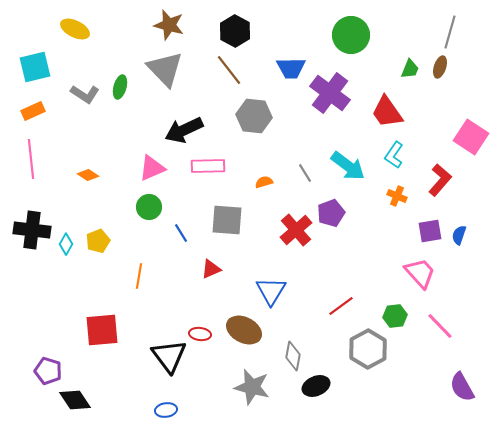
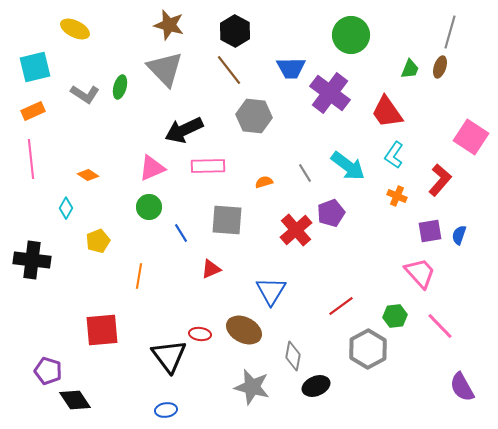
black cross at (32, 230): moved 30 px down
cyan diamond at (66, 244): moved 36 px up
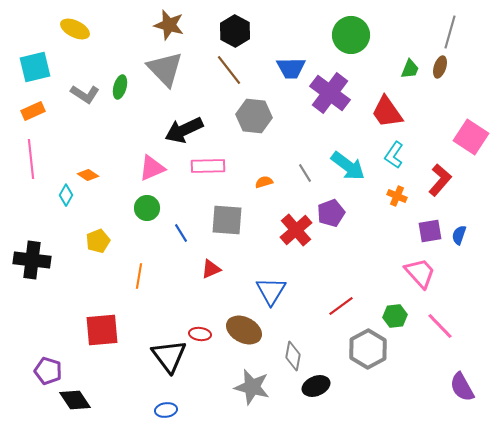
green circle at (149, 207): moved 2 px left, 1 px down
cyan diamond at (66, 208): moved 13 px up
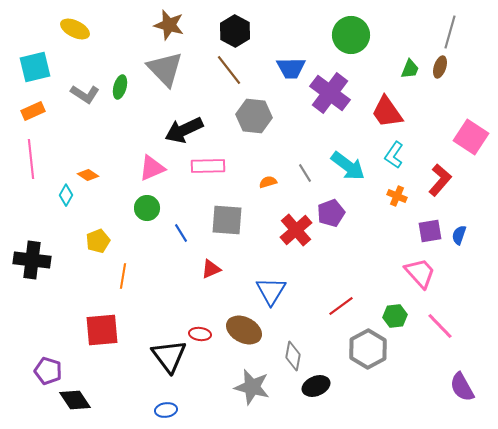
orange semicircle at (264, 182): moved 4 px right
orange line at (139, 276): moved 16 px left
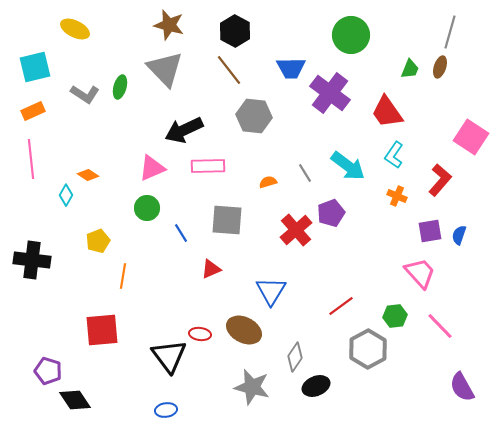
gray diamond at (293, 356): moved 2 px right, 1 px down; rotated 24 degrees clockwise
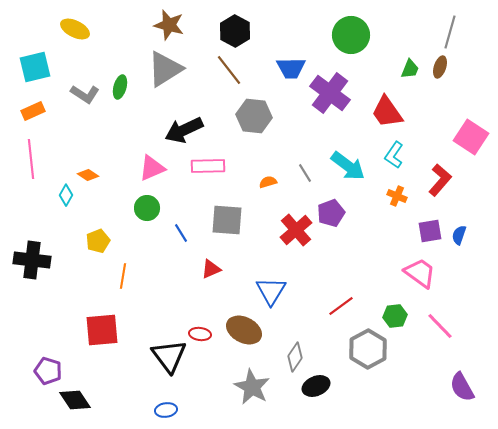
gray triangle at (165, 69): rotated 42 degrees clockwise
pink trapezoid at (420, 273): rotated 12 degrees counterclockwise
gray star at (252, 387): rotated 15 degrees clockwise
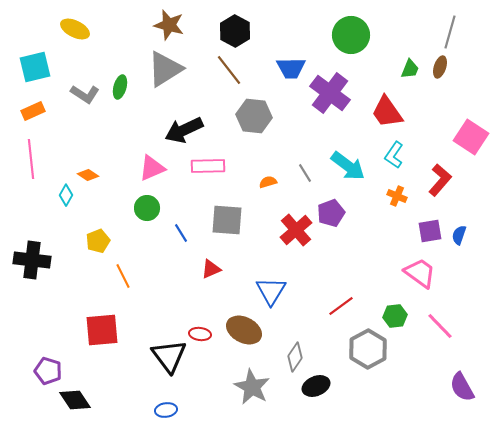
orange line at (123, 276): rotated 35 degrees counterclockwise
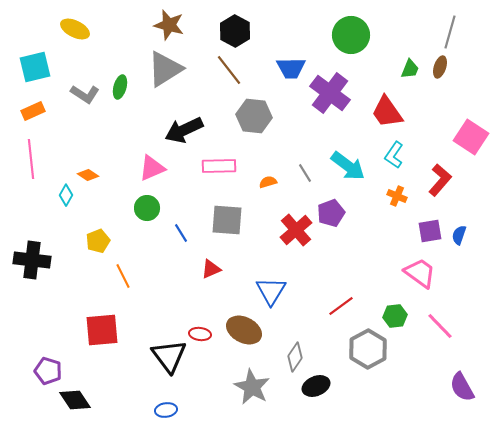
pink rectangle at (208, 166): moved 11 px right
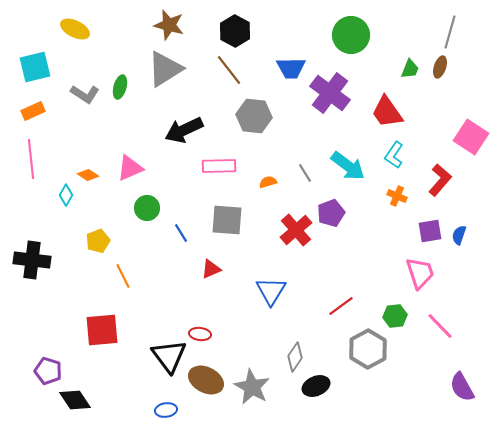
pink triangle at (152, 168): moved 22 px left
pink trapezoid at (420, 273): rotated 36 degrees clockwise
brown ellipse at (244, 330): moved 38 px left, 50 px down
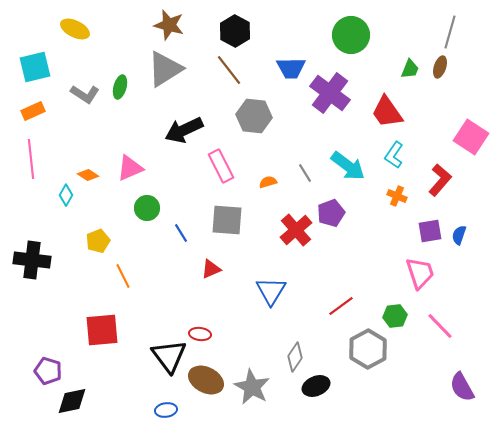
pink rectangle at (219, 166): moved 2 px right; rotated 64 degrees clockwise
black diamond at (75, 400): moved 3 px left, 1 px down; rotated 68 degrees counterclockwise
